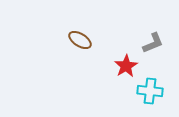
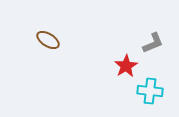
brown ellipse: moved 32 px left
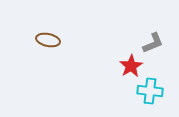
brown ellipse: rotated 20 degrees counterclockwise
red star: moved 5 px right
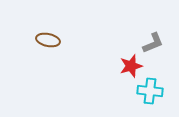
red star: rotated 15 degrees clockwise
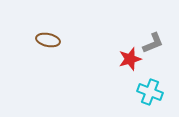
red star: moved 1 px left, 7 px up
cyan cross: moved 1 px down; rotated 15 degrees clockwise
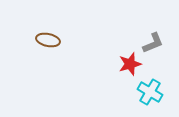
red star: moved 5 px down
cyan cross: rotated 10 degrees clockwise
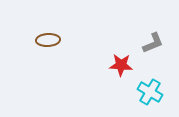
brown ellipse: rotated 15 degrees counterclockwise
red star: moved 9 px left, 1 px down; rotated 20 degrees clockwise
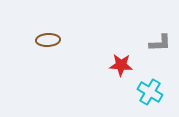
gray L-shape: moved 7 px right; rotated 20 degrees clockwise
